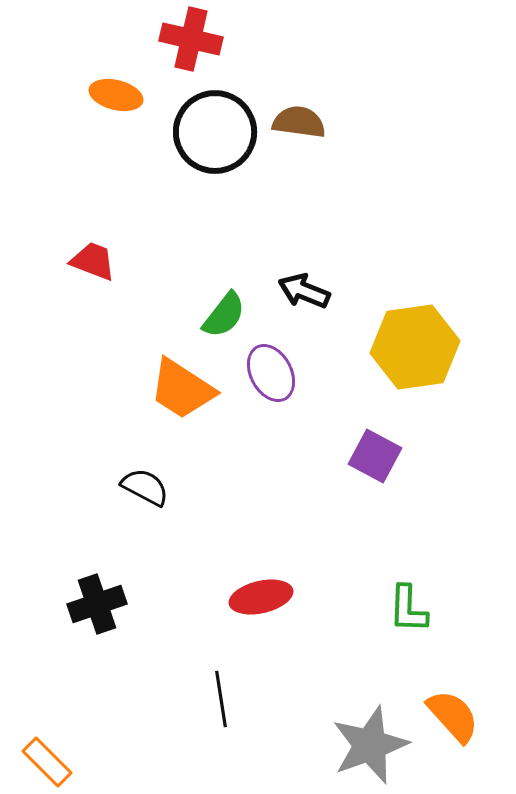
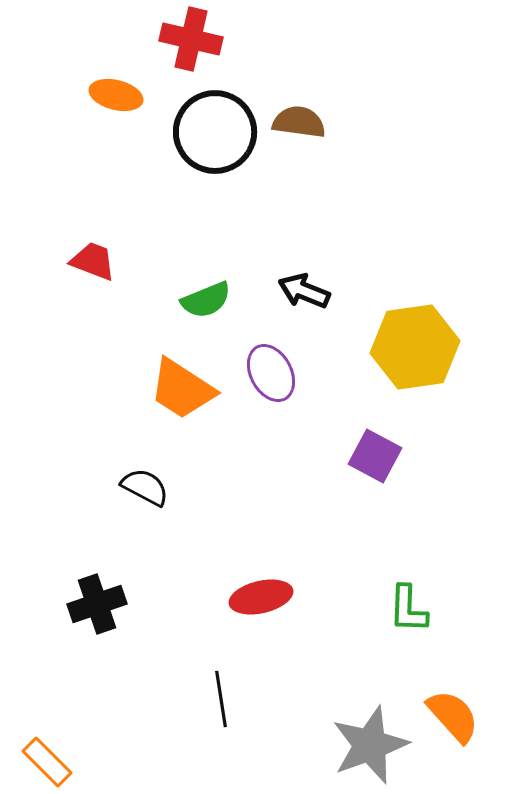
green semicircle: moved 18 px left, 15 px up; rotated 30 degrees clockwise
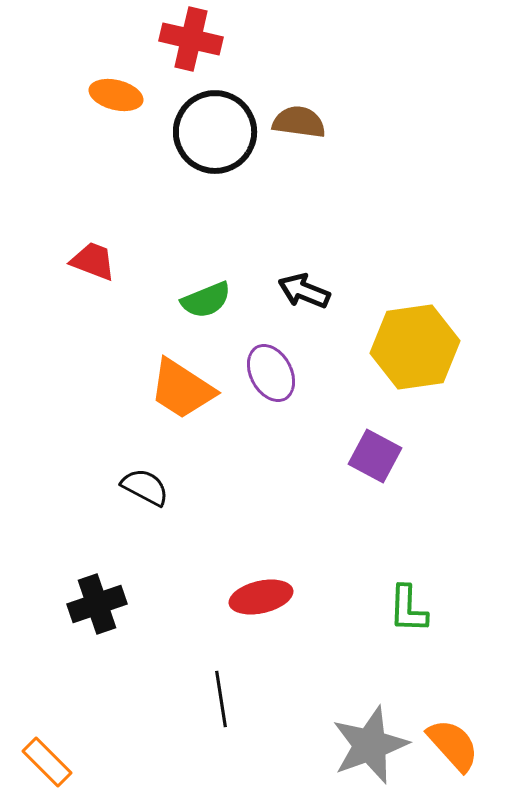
orange semicircle: moved 29 px down
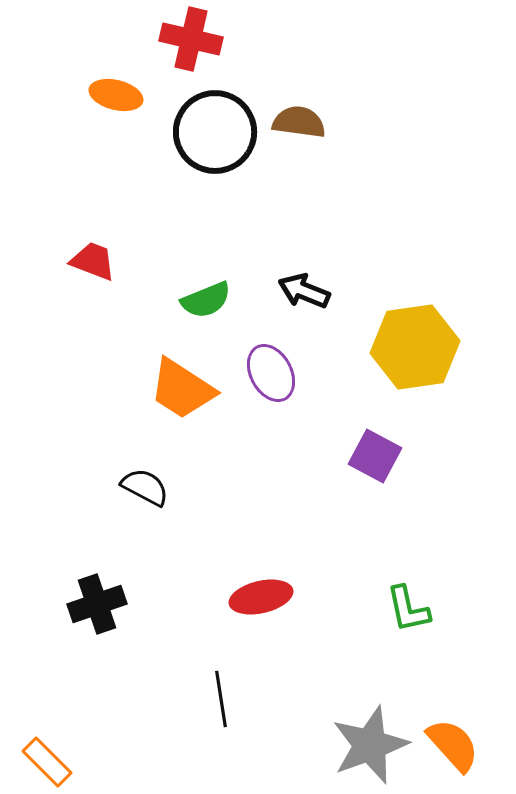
green L-shape: rotated 14 degrees counterclockwise
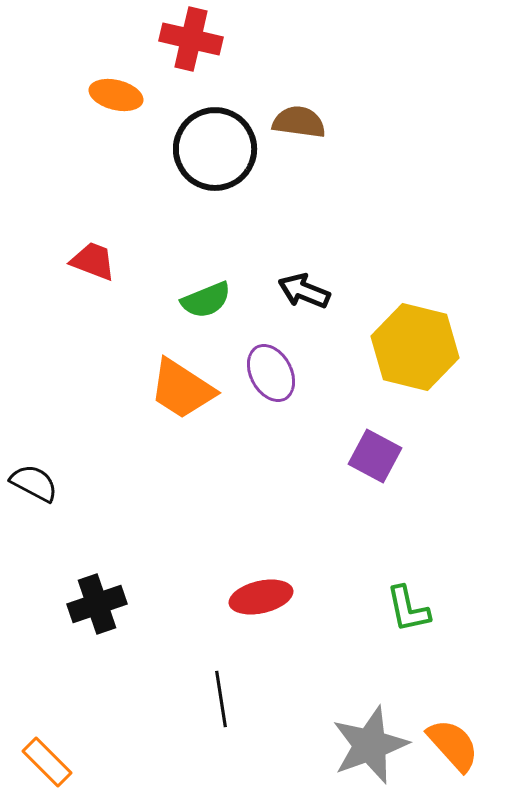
black circle: moved 17 px down
yellow hexagon: rotated 22 degrees clockwise
black semicircle: moved 111 px left, 4 px up
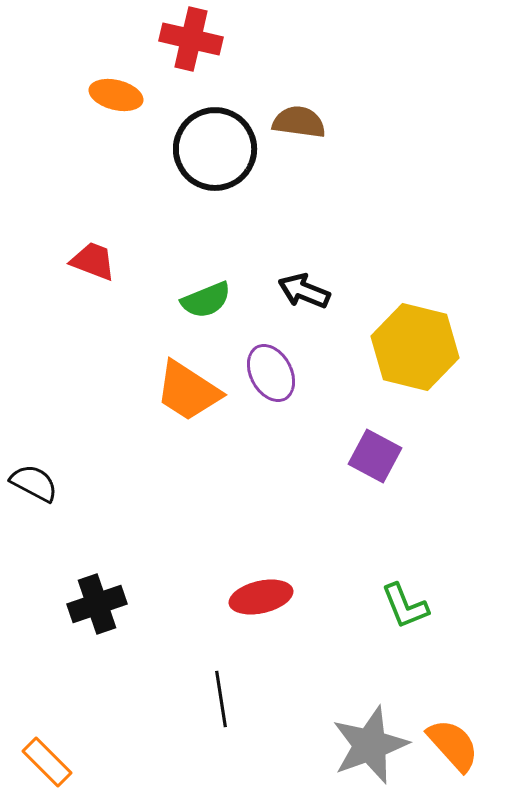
orange trapezoid: moved 6 px right, 2 px down
green L-shape: moved 3 px left, 3 px up; rotated 10 degrees counterclockwise
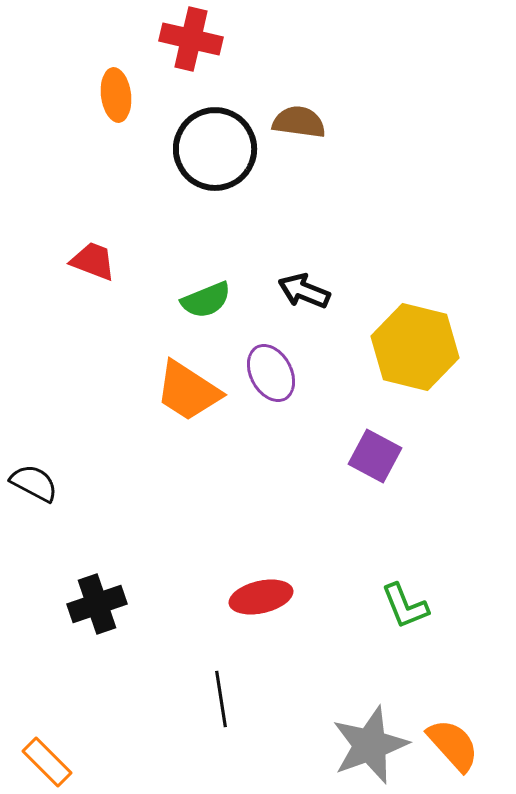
orange ellipse: rotated 69 degrees clockwise
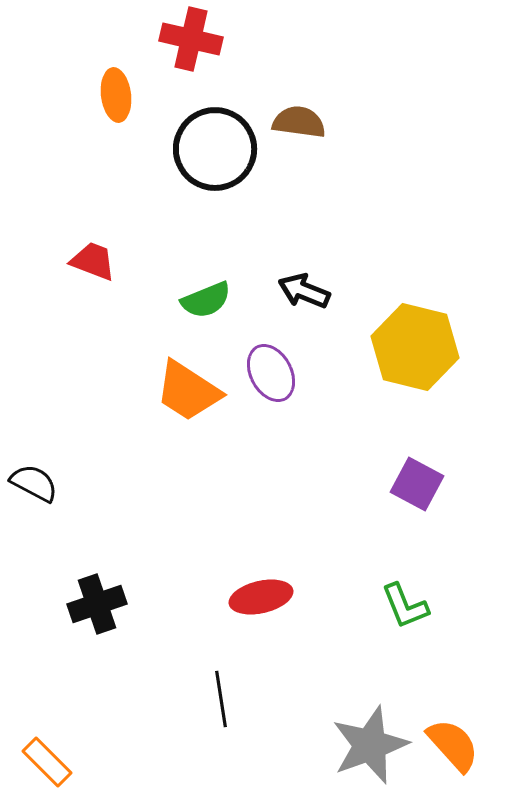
purple square: moved 42 px right, 28 px down
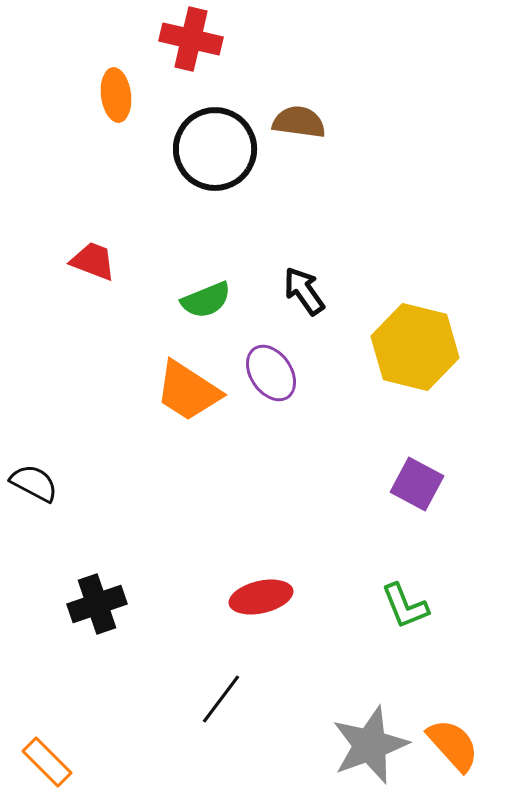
black arrow: rotated 33 degrees clockwise
purple ellipse: rotated 6 degrees counterclockwise
black line: rotated 46 degrees clockwise
